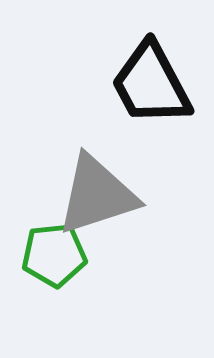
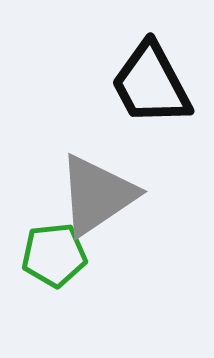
gray triangle: rotated 16 degrees counterclockwise
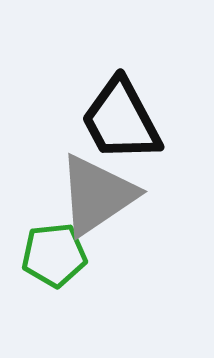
black trapezoid: moved 30 px left, 36 px down
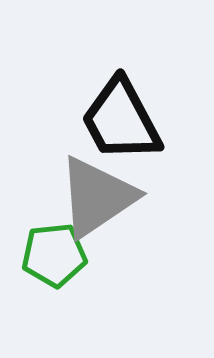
gray triangle: moved 2 px down
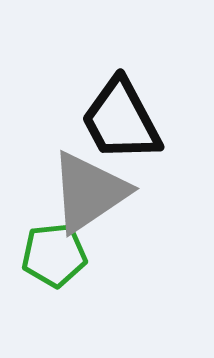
gray triangle: moved 8 px left, 5 px up
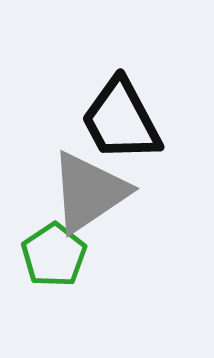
green pentagon: rotated 28 degrees counterclockwise
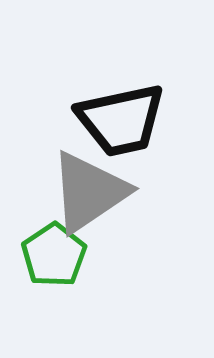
black trapezoid: rotated 74 degrees counterclockwise
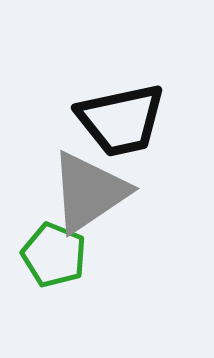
green pentagon: rotated 16 degrees counterclockwise
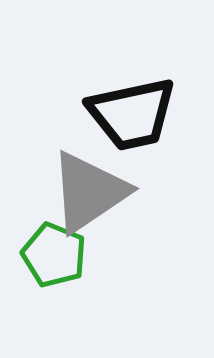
black trapezoid: moved 11 px right, 6 px up
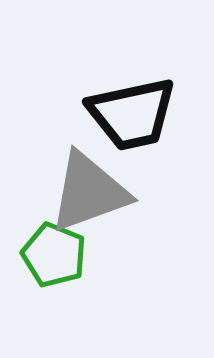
gray triangle: rotated 14 degrees clockwise
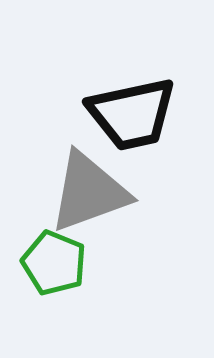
green pentagon: moved 8 px down
